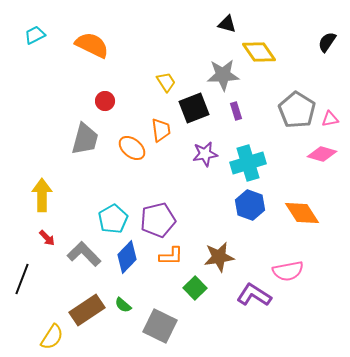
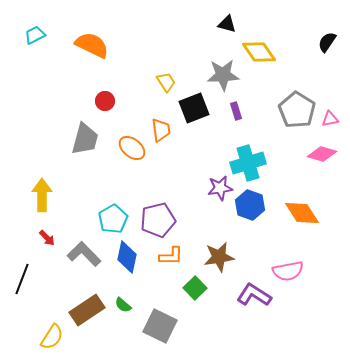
purple star: moved 15 px right, 34 px down
blue diamond: rotated 32 degrees counterclockwise
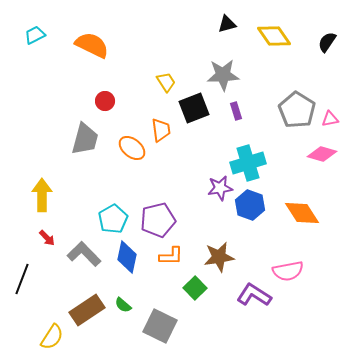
black triangle: rotated 30 degrees counterclockwise
yellow diamond: moved 15 px right, 16 px up
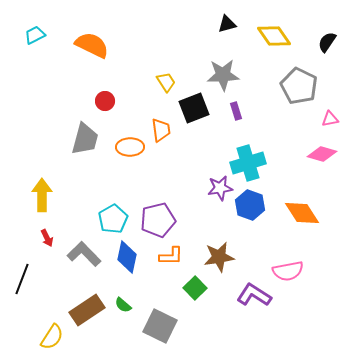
gray pentagon: moved 2 px right, 24 px up; rotated 6 degrees counterclockwise
orange ellipse: moved 2 px left, 1 px up; rotated 40 degrees counterclockwise
red arrow: rotated 18 degrees clockwise
